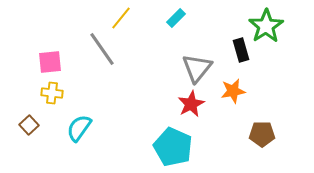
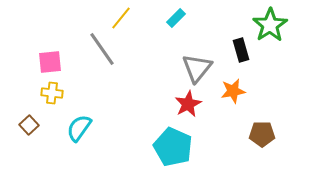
green star: moved 4 px right, 1 px up
red star: moved 3 px left
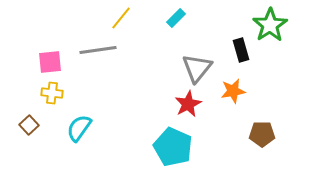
gray line: moved 4 px left, 1 px down; rotated 63 degrees counterclockwise
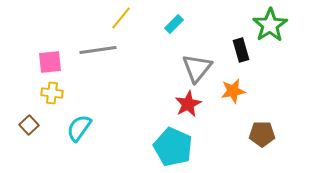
cyan rectangle: moved 2 px left, 6 px down
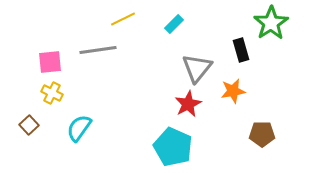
yellow line: moved 2 px right, 1 px down; rotated 25 degrees clockwise
green star: moved 1 px right, 2 px up
yellow cross: rotated 20 degrees clockwise
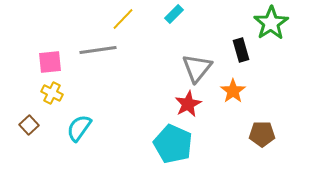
yellow line: rotated 20 degrees counterclockwise
cyan rectangle: moved 10 px up
orange star: rotated 25 degrees counterclockwise
cyan pentagon: moved 3 px up
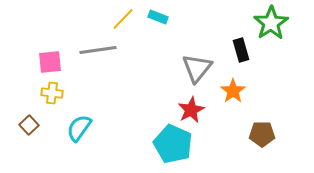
cyan rectangle: moved 16 px left, 3 px down; rotated 66 degrees clockwise
yellow cross: rotated 20 degrees counterclockwise
red star: moved 3 px right, 6 px down
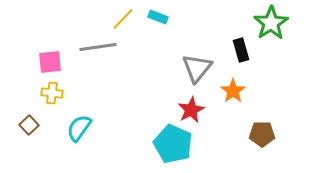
gray line: moved 3 px up
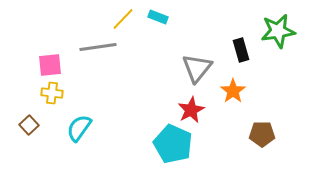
green star: moved 7 px right, 8 px down; rotated 24 degrees clockwise
pink square: moved 3 px down
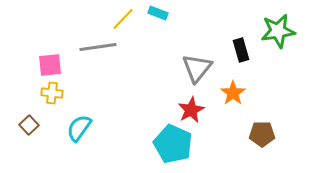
cyan rectangle: moved 4 px up
orange star: moved 2 px down
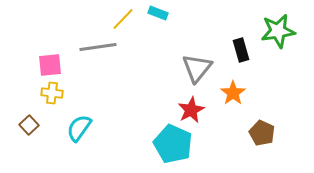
brown pentagon: moved 1 px up; rotated 25 degrees clockwise
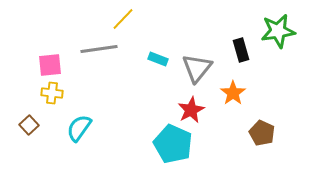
cyan rectangle: moved 46 px down
gray line: moved 1 px right, 2 px down
